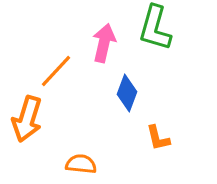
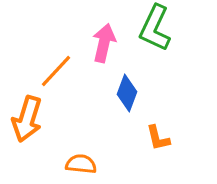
green L-shape: rotated 9 degrees clockwise
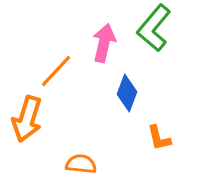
green L-shape: moved 1 px left; rotated 15 degrees clockwise
orange L-shape: moved 1 px right
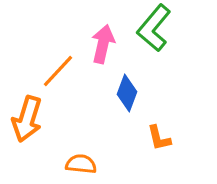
pink arrow: moved 1 px left, 1 px down
orange line: moved 2 px right
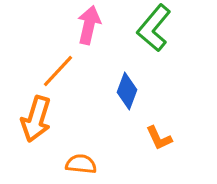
pink arrow: moved 14 px left, 19 px up
blue diamond: moved 2 px up
orange arrow: moved 9 px right
orange L-shape: rotated 12 degrees counterclockwise
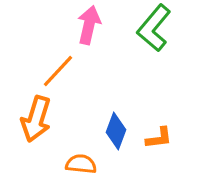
blue diamond: moved 11 px left, 40 px down
orange L-shape: rotated 72 degrees counterclockwise
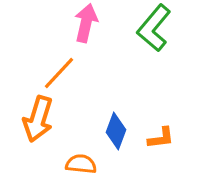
pink arrow: moved 3 px left, 2 px up
orange line: moved 1 px right, 2 px down
orange arrow: moved 2 px right
orange L-shape: moved 2 px right
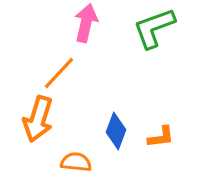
green L-shape: rotated 30 degrees clockwise
orange L-shape: moved 1 px up
orange semicircle: moved 5 px left, 2 px up
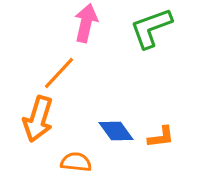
green L-shape: moved 3 px left
blue diamond: rotated 57 degrees counterclockwise
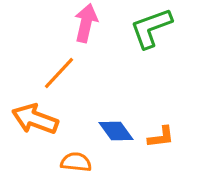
orange arrow: moved 3 px left; rotated 93 degrees clockwise
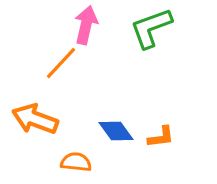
pink arrow: moved 2 px down
orange line: moved 2 px right, 10 px up
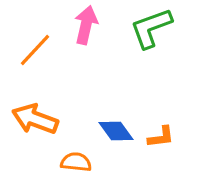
orange line: moved 26 px left, 13 px up
